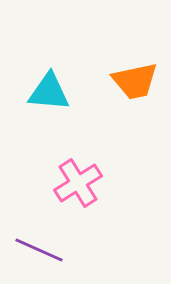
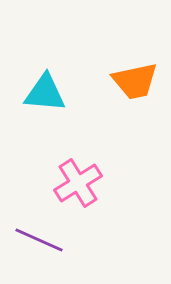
cyan triangle: moved 4 px left, 1 px down
purple line: moved 10 px up
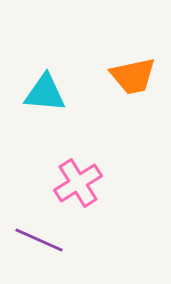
orange trapezoid: moved 2 px left, 5 px up
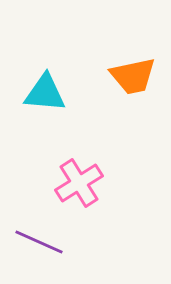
pink cross: moved 1 px right
purple line: moved 2 px down
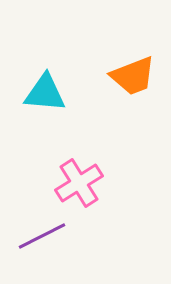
orange trapezoid: rotated 9 degrees counterclockwise
purple line: moved 3 px right, 6 px up; rotated 51 degrees counterclockwise
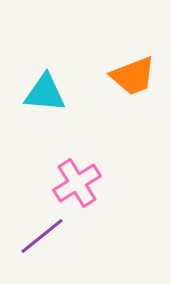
pink cross: moved 2 px left
purple line: rotated 12 degrees counterclockwise
